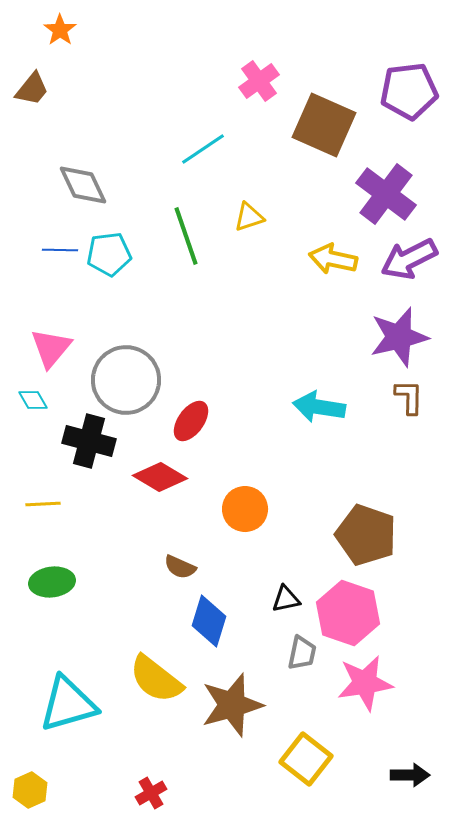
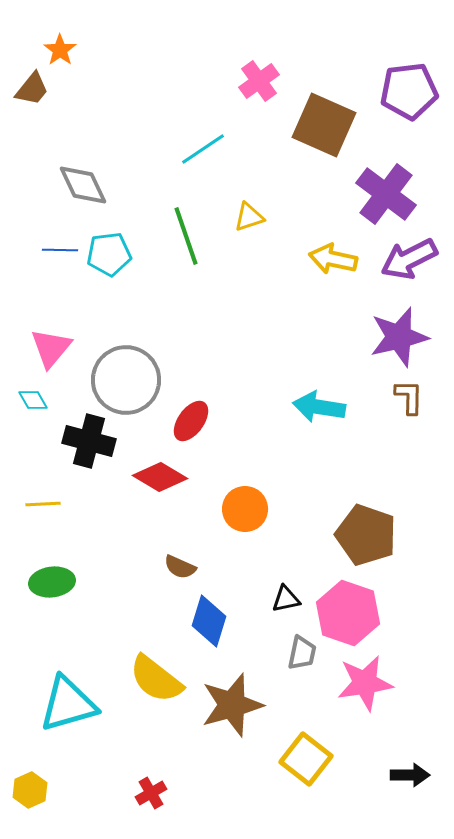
orange star: moved 20 px down
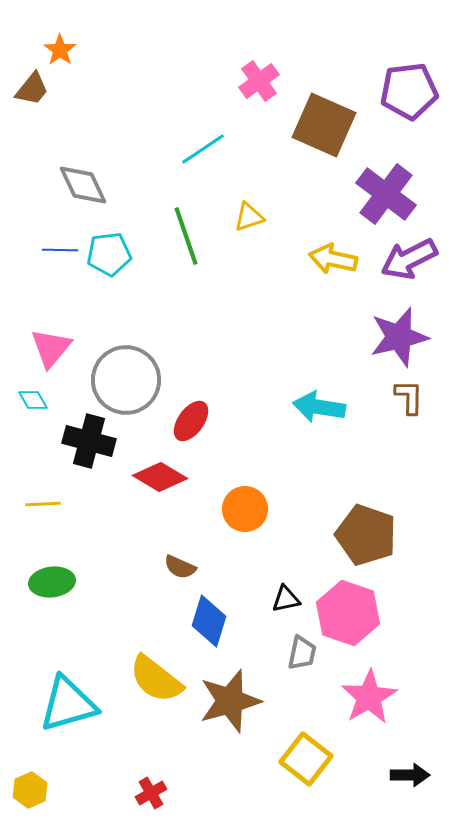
pink star: moved 4 px right, 14 px down; rotated 22 degrees counterclockwise
brown star: moved 2 px left, 4 px up
